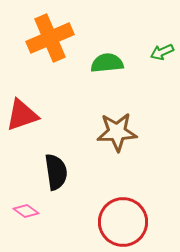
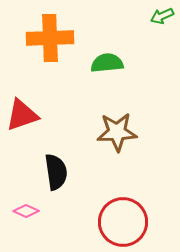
orange cross: rotated 21 degrees clockwise
green arrow: moved 36 px up
pink diamond: rotated 10 degrees counterclockwise
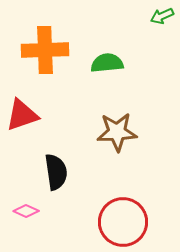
orange cross: moved 5 px left, 12 px down
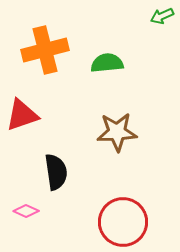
orange cross: rotated 12 degrees counterclockwise
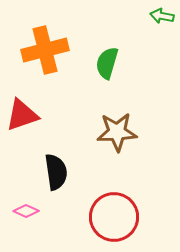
green arrow: rotated 35 degrees clockwise
green semicircle: rotated 68 degrees counterclockwise
red circle: moved 9 px left, 5 px up
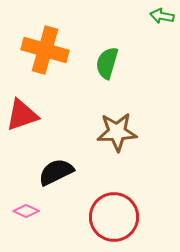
orange cross: rotated 30 degrees clockwise
black semicircle: rotated 108 degrees counterclockwise
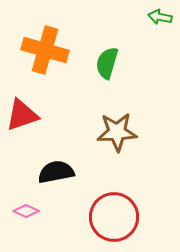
green arrow: moved 2 px left, 1 px down
black semicircle: rotated 15 degrees clockwise
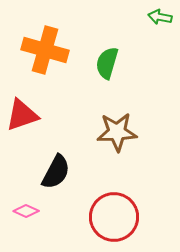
black semicircle: rotated 129 degrees clockwise
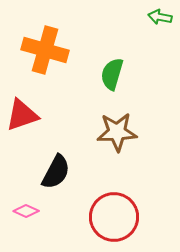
green semicircle: moved 5 px right, 11 px down
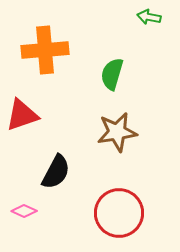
green arrow: moved 11 px left
orange cross: rotated 21 degrees counterclockwise
brown star: rotated 6 degrees counterclockwise
pink diamond: moved 2 px left
red circle: moved 5 px right, 4 px up
